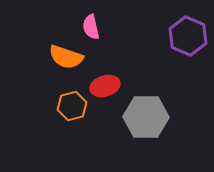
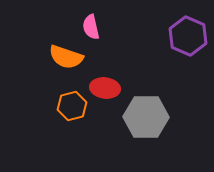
red ellipse: moved 2 px down; rotated 24 degrees clockwise
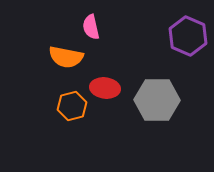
orange semicircle: rotated 8 degrees counterclockwise
gray hexagon: moved 11 px right, 17 px up
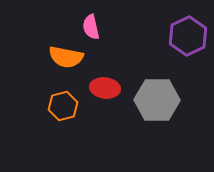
purple hexagon: rotated 12 degrees clockwise
orange hexagon: moved 9 px left
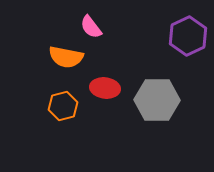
pink semicircle: rotated 25 degrees counterclockwise
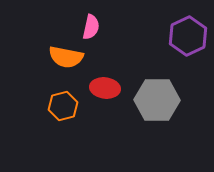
pink semicircle: rotated 130 degrees counterclockwise
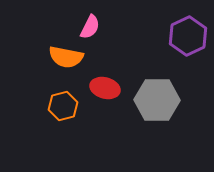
pink semicircle: moved 1 px left; rotated 15 degrees clockwise
red ellipse: rotated 8 degrees clockwise
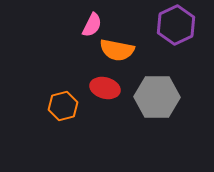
pink semicircle: moved 2 px right, 2 px up
purple hexagon: moved 12 px left, 11 px up
orange semicircle: moved 51 px right, 7 px up
gray hexagon: moved 3 px up
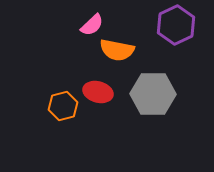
pink semicircle: rotated 20 degrees clockwise
red ellipse: moved 7 px left, 4 px down
gray hexagon: moved 4 px left, 3 px up
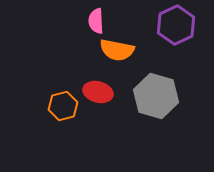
pink semicircle: moved 4 px right, 4 px up; rotated 130 degrees clockwise
gray hexagon: moved 3 px right, 2 px down; rotated 15 degrees clockwise
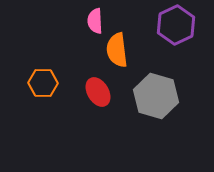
pink semicircle: moved 1 px left
orange semicircle: rotated 72 degrees clockwise
red ellipse: rotated 44 degrees clockwise
orange hexagon: moved 20 px left, 23 px up; rotated 16 degrees clockwise
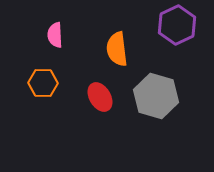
pink semicircle: moved 40 px left, 14 px down
purple hexagon: moved 1 px right
orange semicircle: moved 1 px up
red ellipse: moved 2 px right, 5 px down
